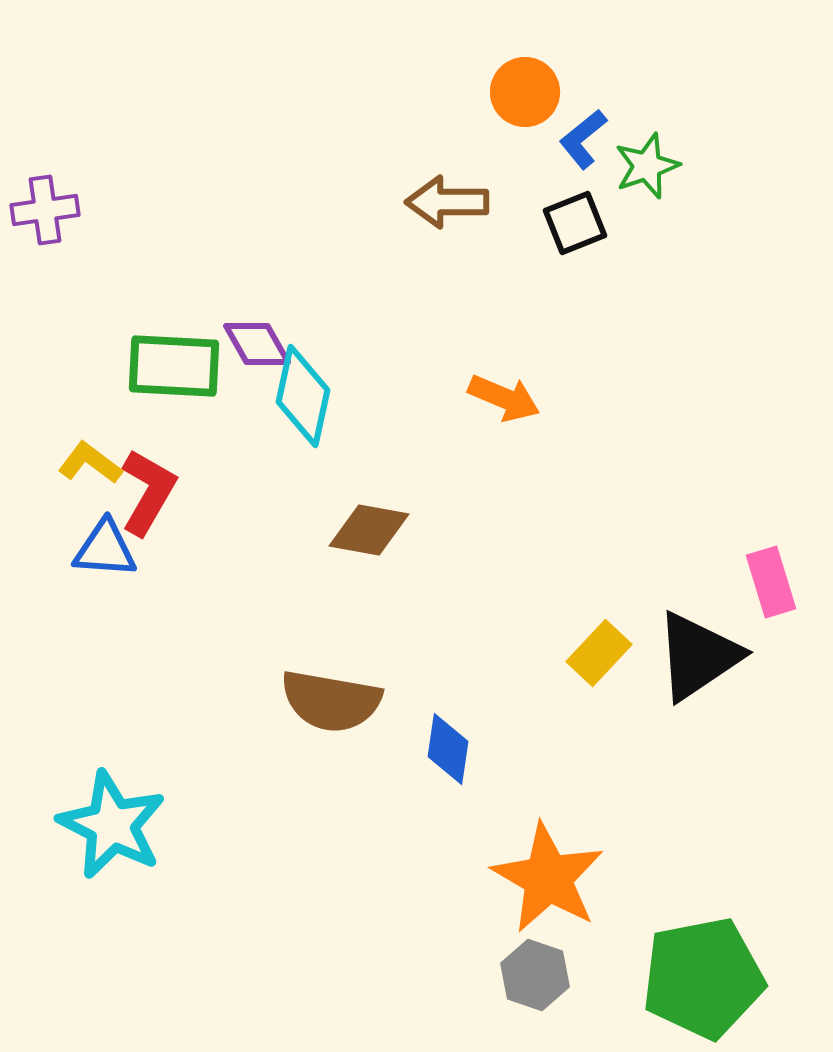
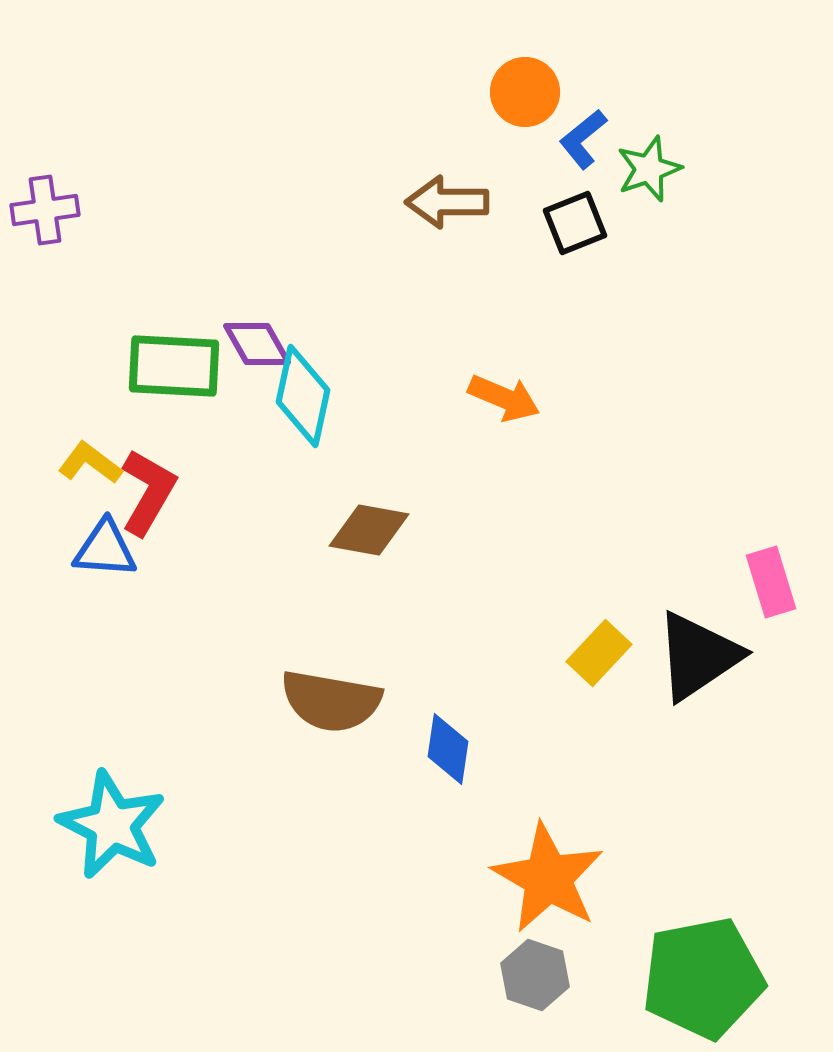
green star: moved 2 px right, 3 px down
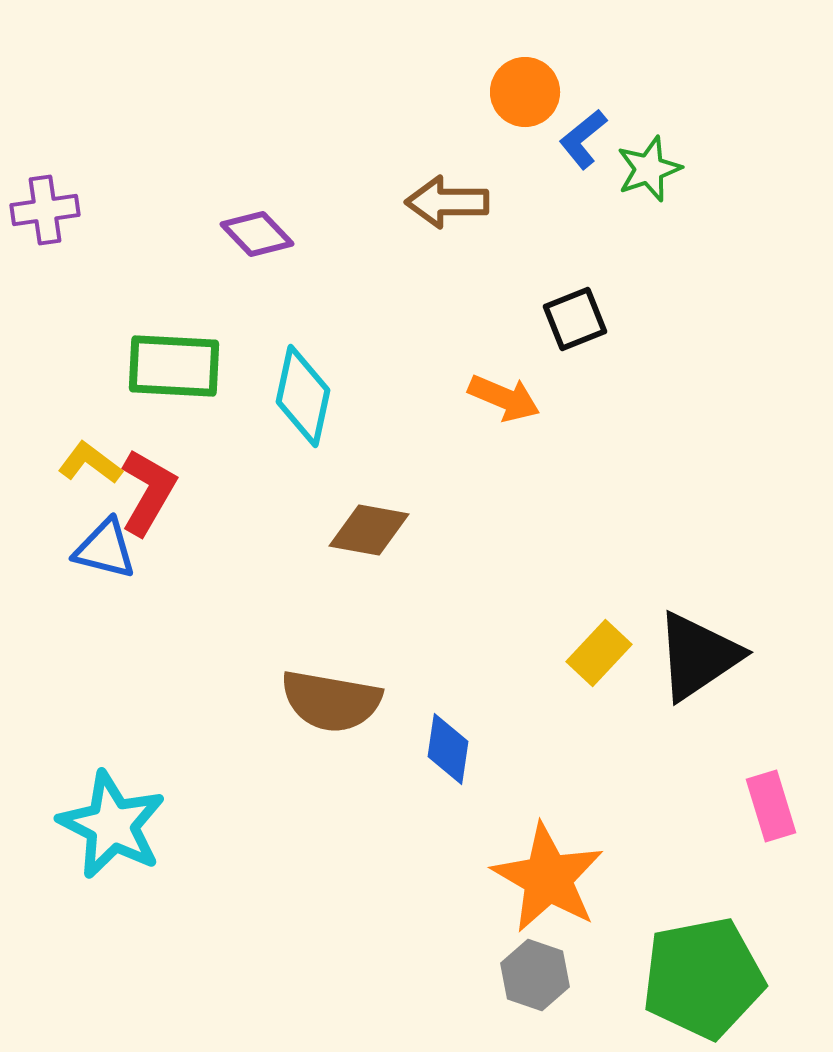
black square: moved 96 px down
purple diamond: moved 110 px up; rotated 14 degrees counterclockwise
blue triangle: rotated 10 degrees clockwise
pink rectangle: moved 224 px down
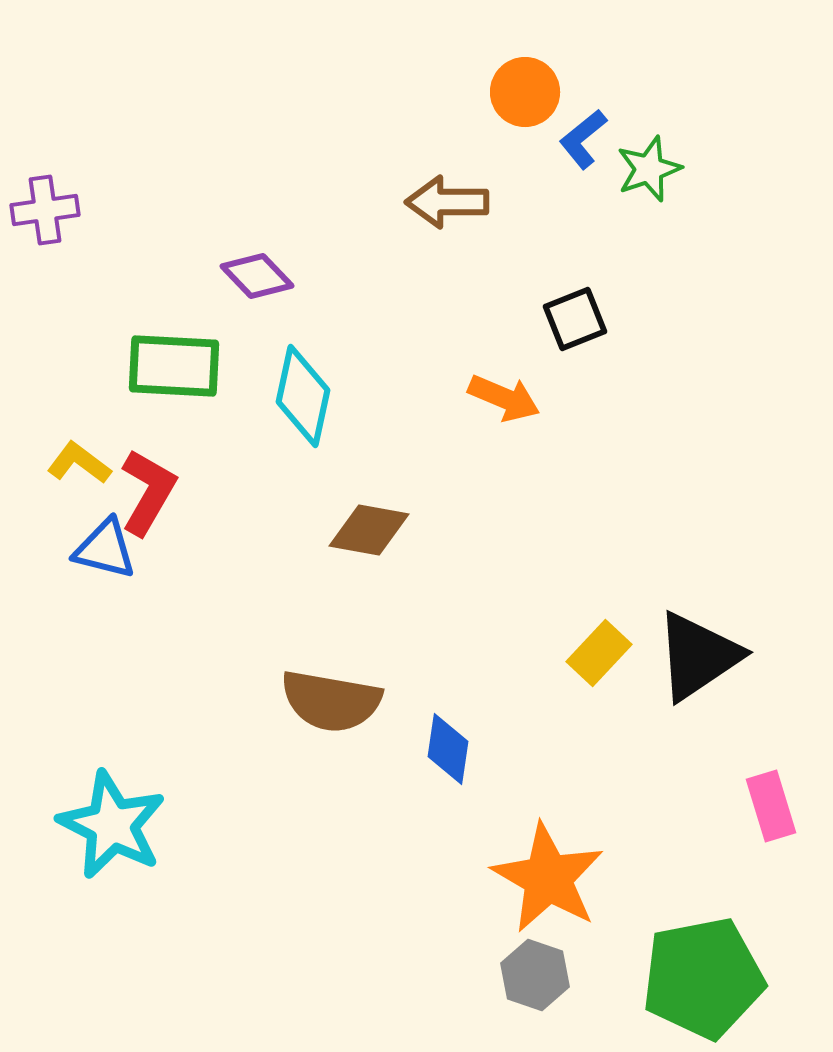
purple diamond: moved 42 px down
yellow L-shape: moved 11 px left
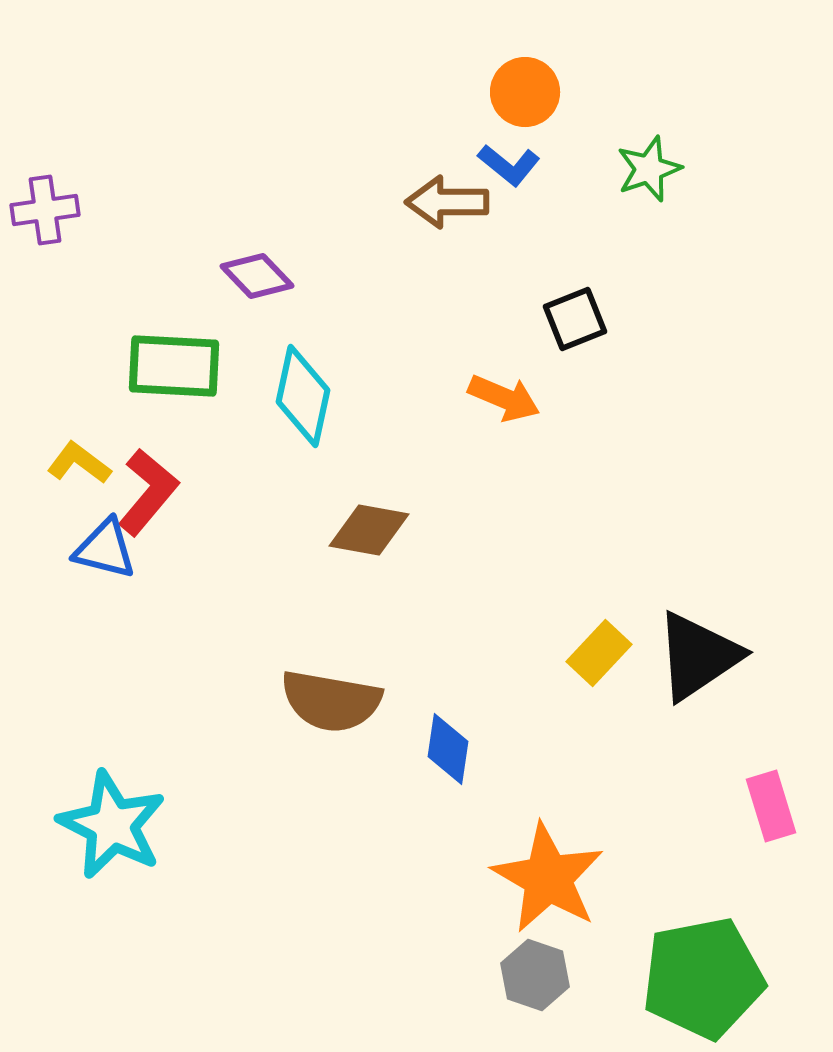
blue L-shape: moved 74 px left, 26 px down; rotated 102 degrees counterclockwise
red L-shape: rotated 10 degrees clockwise
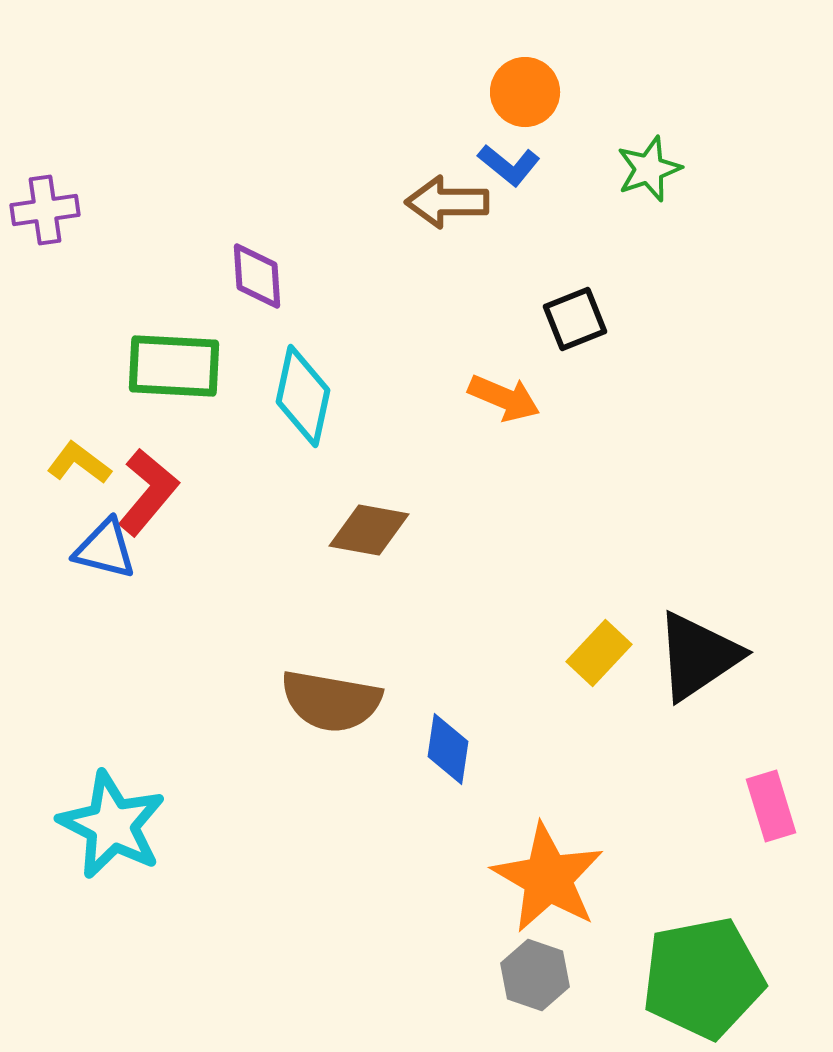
purple diamond: rotated 40 degrees clockwise
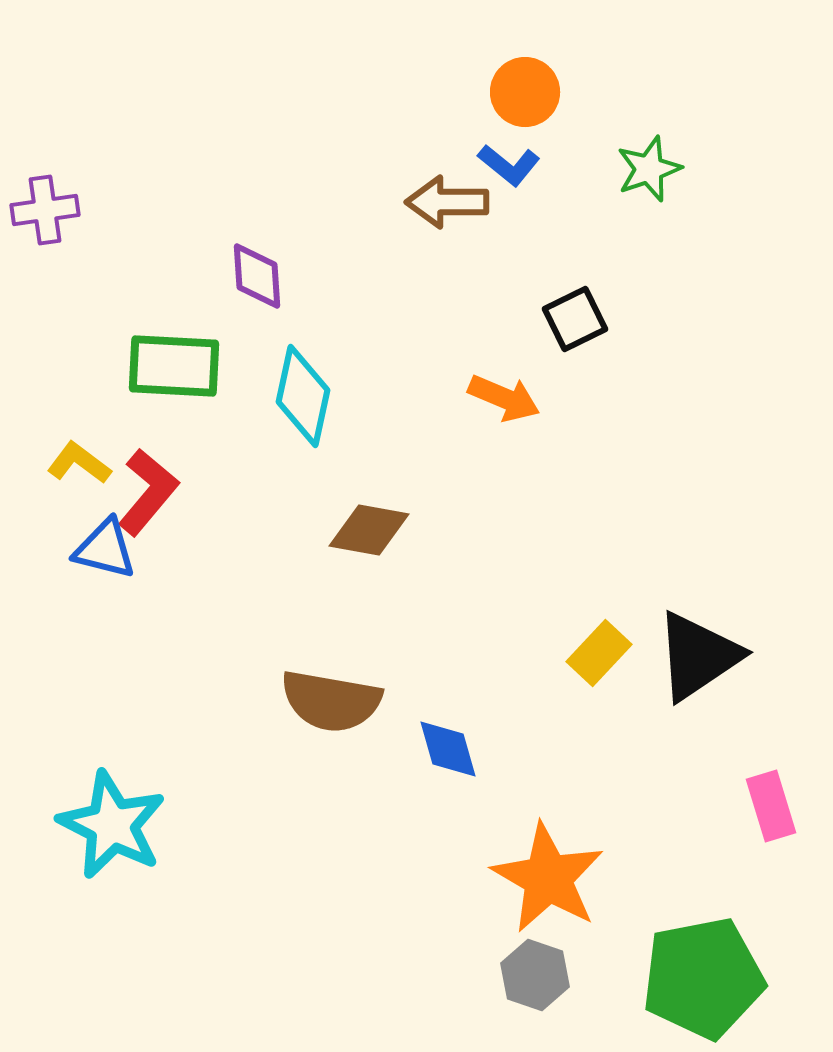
black square: rotated 4 degrees counterclockwise
blue diamond: rotated 24 degrees counterclockwise
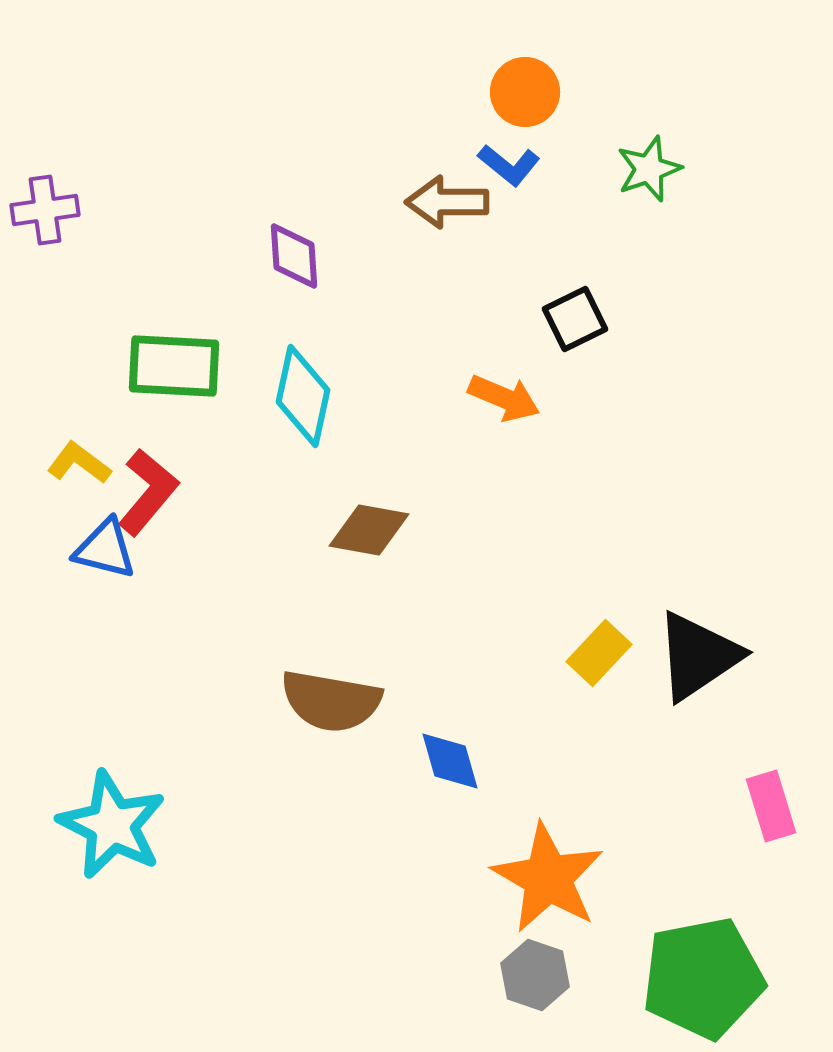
purple diamond: moved 37 px right, 20 px up
blue diamond: moved 2 px right, 12 px down
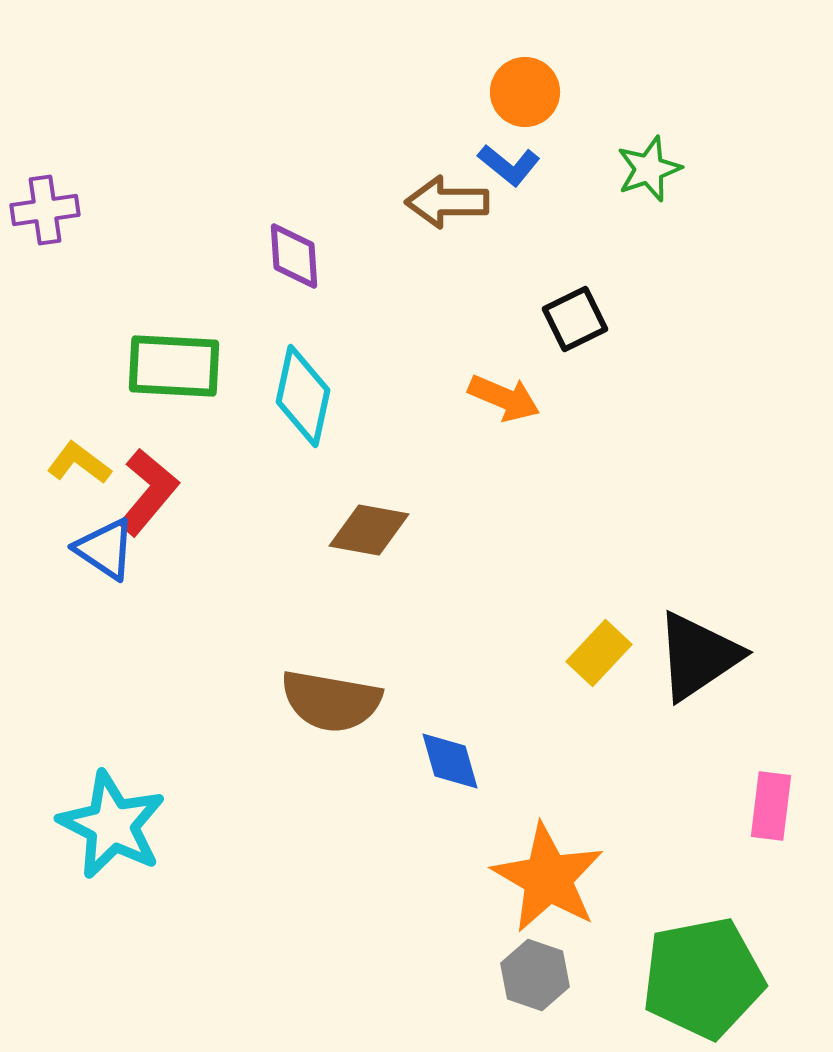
blue triangle: rotated 20 degrees clockwise
pink rectangle: rotated 24 degrees clockwise
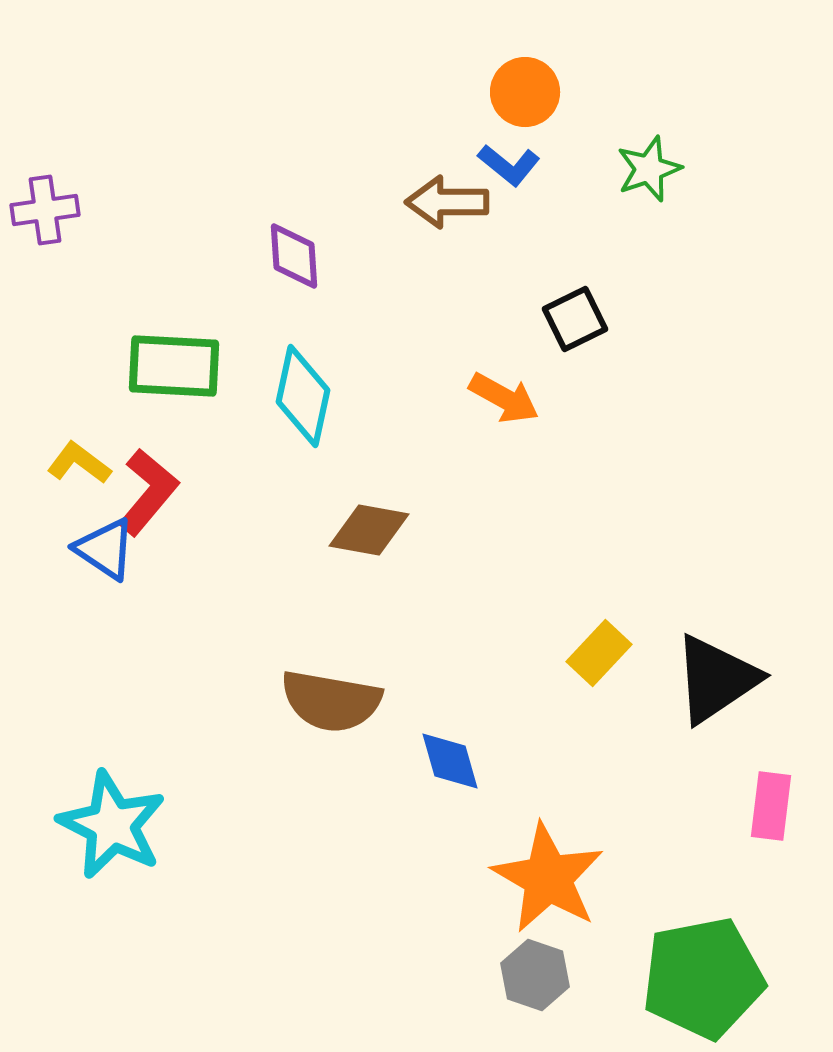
orange arrow: rotated 6 degrees clockwise
black triangle: moved 18 px right, 23 px down
